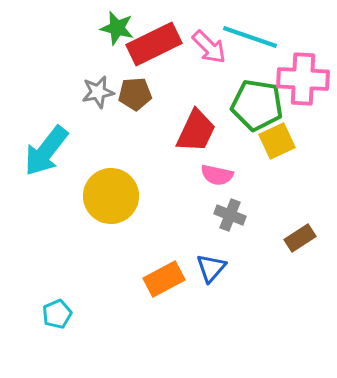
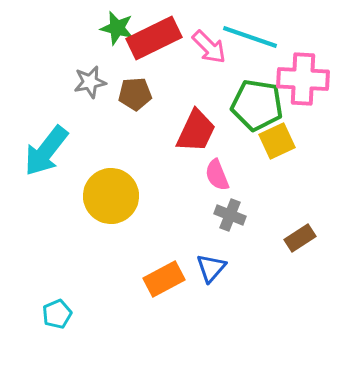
red rectangle: moved 6 px up
gray star: moved 8 px left, 10 px up
pink semicircle: rotated 56 degrees clockwise
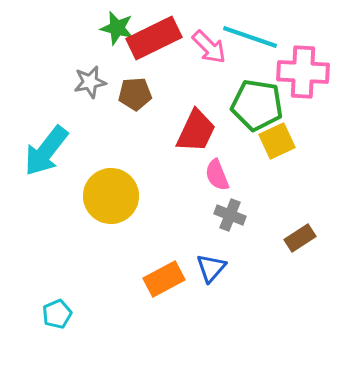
pink cross: moved 7 px up
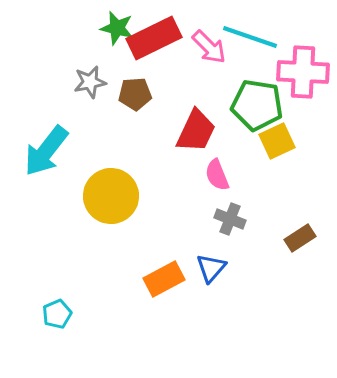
gray cross: moved 4 px down
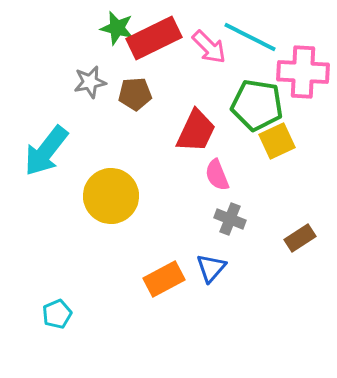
cyan line: rotated 8 degrees clockwise
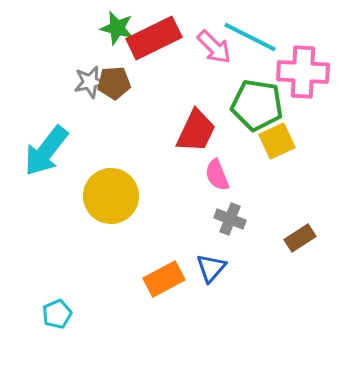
pink arrow: moved 5 px right
brown pentagon: moved 21 px left, 11 px up
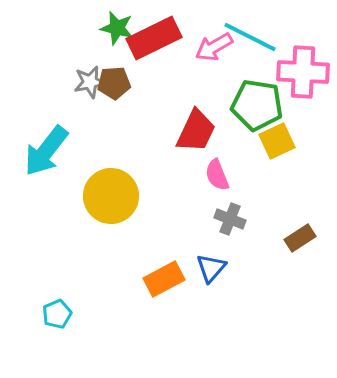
pink arrow: rotated 105 degrees clockwise
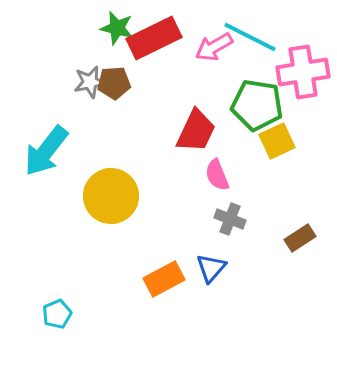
pink cross: rotated 12 degrees counterclockwise
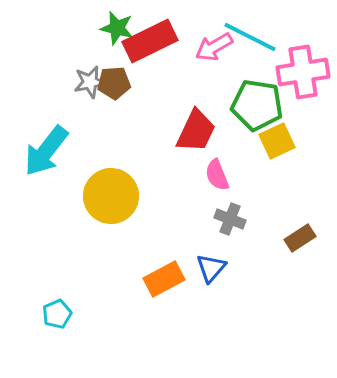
red rectangle: moved 4 px left, 3 px down
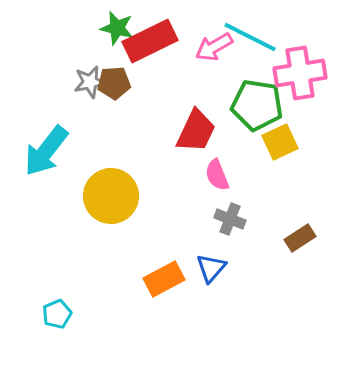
pink cross: moved 3 px left, 1 px down
yellow square: moved 3 px right, 1 px down
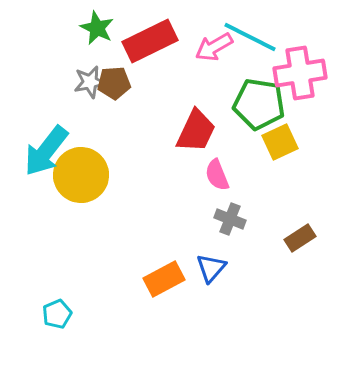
green star: moved 20 px left; rotated 12 degrees clockwise
green pentagon: moved 2 px right, 1 px up
yellow circle: moved 30 px left, 21 px up
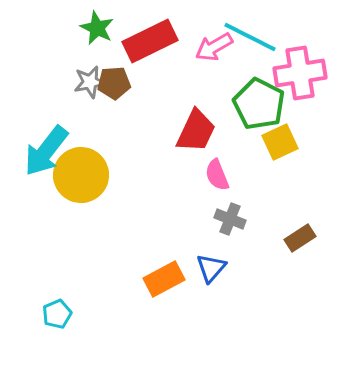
green pentagon: rotated 18 degrees clockwise
